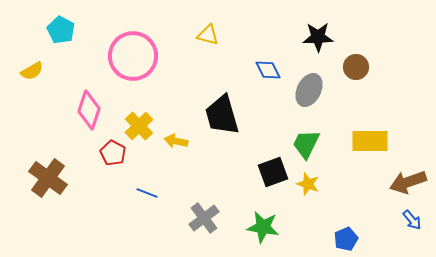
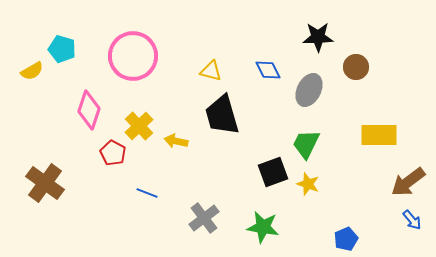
cyan pentagon: moved 1 px right, 19 px down; rotated 12 degrees counterclockwise
yellow triangle: moved 3 px right, 36 px down
yellow rectangle: moved 9 px right, 6 px up
brown cross: moved 3 px left, 5 px down
brown arrow: rotated 18 degrees counterclockwise
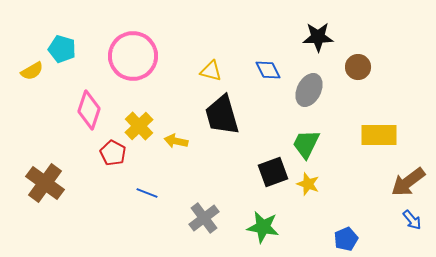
brown circle: moved 2 px right
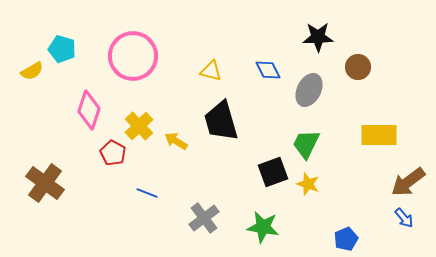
black trapezoid: moved 1 px left, 6 px down
yellow arrow: rotated 20 degrees clockwise
blue arrow: moved 8 px left, 2 px up
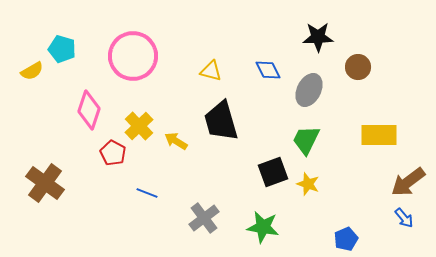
green trapezoid: moved 4 px up
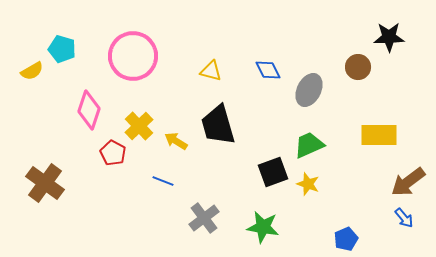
black star: moved 71 px right
black trapezoid: moved 3 px left, 4 px down
green trapezoid: moved 3 px right, 5 px down; rotated 40 degrees clockwise
blue line: moved 16 px right, 12 px up
